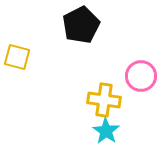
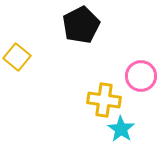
yellow square: rotated 24 degrees clockwise
cyan star: moved 15 px right, 2 px up
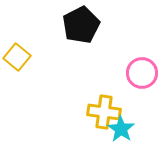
pink circle: moved 1 px right, 3 px up
yellow cross: moved 12 px down
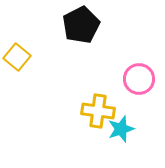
pink circle: moved 3 px left, 6 px down
yellow cross: moved 6 px left, 1 px up
cyan star: rotated 20 degrees clockwise
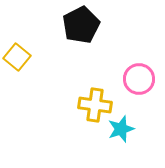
yellow cross: moved 3 px left, 6 px up
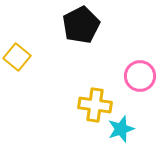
pink circle: moved 1 px right, 3 px up
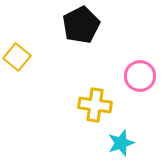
cyan star: moved 14 px down
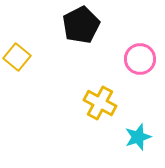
pink circle: moved 17 px up
yellow cross: moved 5 px right, 2 px up; rotated 20 degrees clockwise
cyan star: moved 17 px right, 6 px up
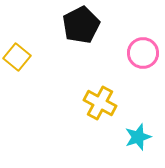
pink circle: moved 3 px right, 6 px up
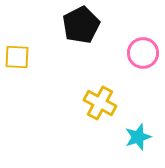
yellow square: rotated 36 degrees counterclockwise
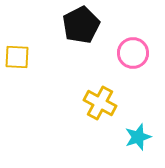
pink circle: moved 10 px left
